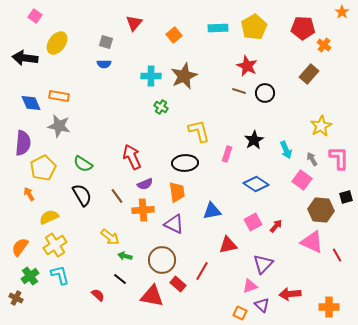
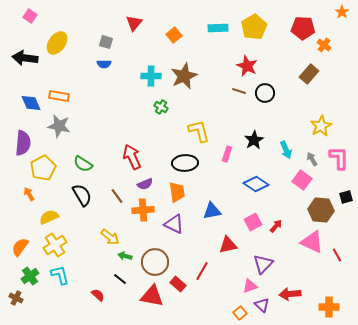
pink square at (35, 16): moved 5 px left
brown circle at (162, 260): moved 7 px left, 2 px down
orange square at (240, 313): rotated 24 degrees clockwise
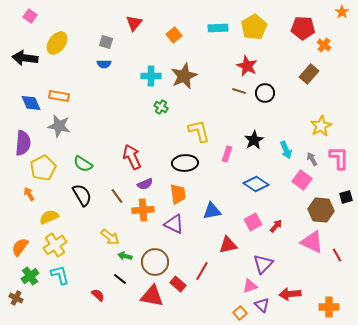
orange trapezoid at (177, 192): moved 1 px right, 2 px down
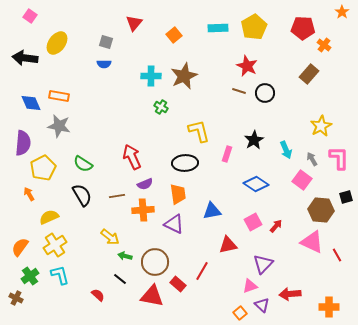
brown line at (117, 196): rotated 63 degrees counterclockwise
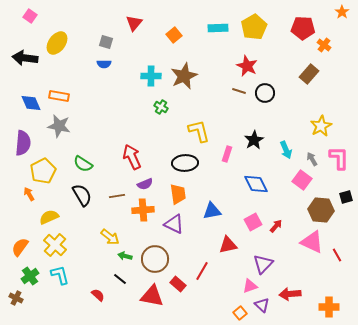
yellow pentagon at (43, 168): moved 3 px down
blue diamond at (256, 184): rotated 30 degrees clockwise
yellow cross at (55, 245): rotated 15 degrees counterclockwise
brown circle at (155, 262): moved 3 px up
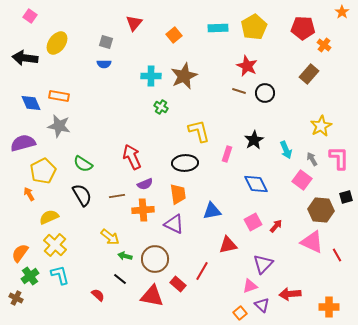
purple semicircle at (23, 143): rotated 110 degrees counterclockwise
orange semicircle at (20, 247): moved 6 px down
